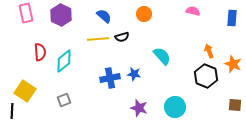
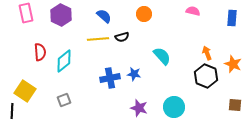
orange arrow: moved 2 px left, 2 px down
cyan circle: moved 1 px left
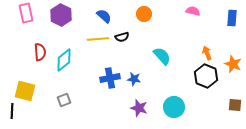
cyan diamond: moved 1 px up
blue star: moved 5 px down
yellow square: rotated 20 degrees counterclockwise
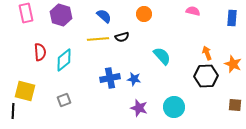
purple hexagon: rotated 10 degrees counterclockwise
black hexagon: rotated 25 degrees counterclockwise
black line: moved 1 px right
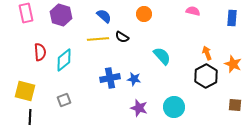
black semicircle: rotated 48 degrees clockwise
black hexagon: rotated 25 degrees counterclockwise
black line: moved 17 px right, 6 px down
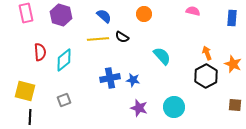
blue star: moved 1 px left, 1 px down
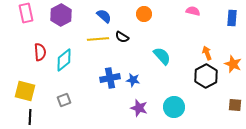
purple hexagon: rotated 15 degrees clockwise
